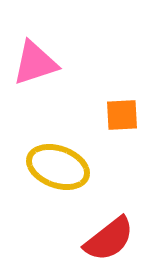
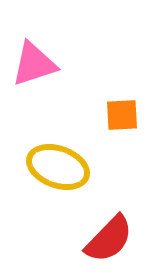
pink triangle: moved 1 px left, 1 px down
red semicircle: rotated 8 degrees counterclockwise
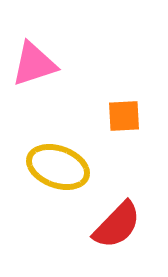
orange square: moved 2 px right, 1 px down
red semicircle: moved 8 px right, 14 px up
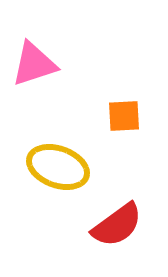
red semicircle: rotated 10 degrees clockwise
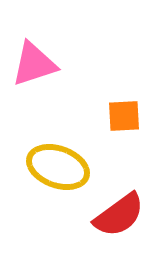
red semicircle: moved 2 px right, 10 px up
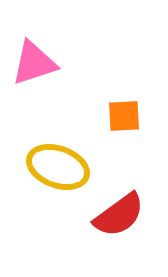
pink triangle: moved 1 px up
